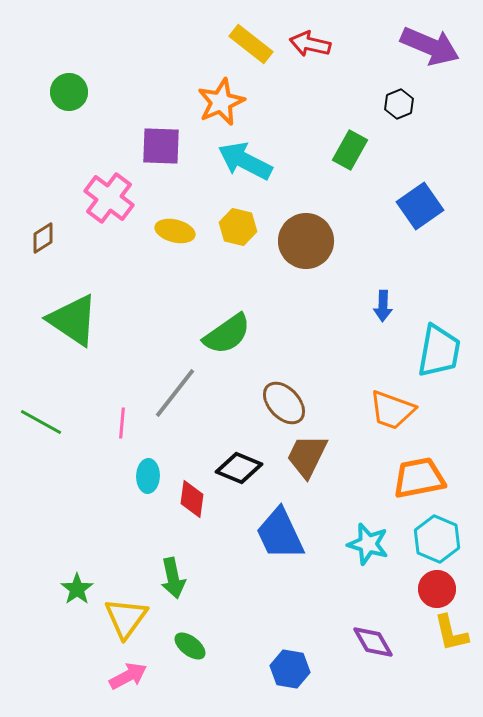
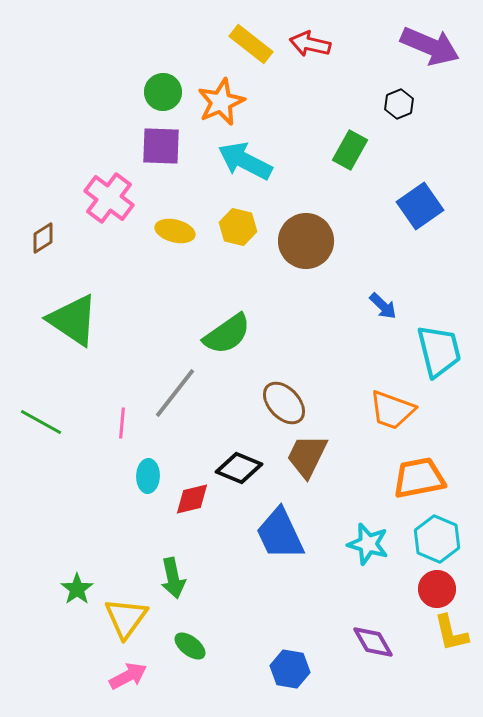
green circle at (69, 92): moved 94 px right
blue arrow at (383, 306): rotated 48 degrees counterclockwise
cyan trapezoid at (439, 351): rotated 24 degrees counterclockwise
red diamond at (192, 499): rotated 69 degrees clockwise
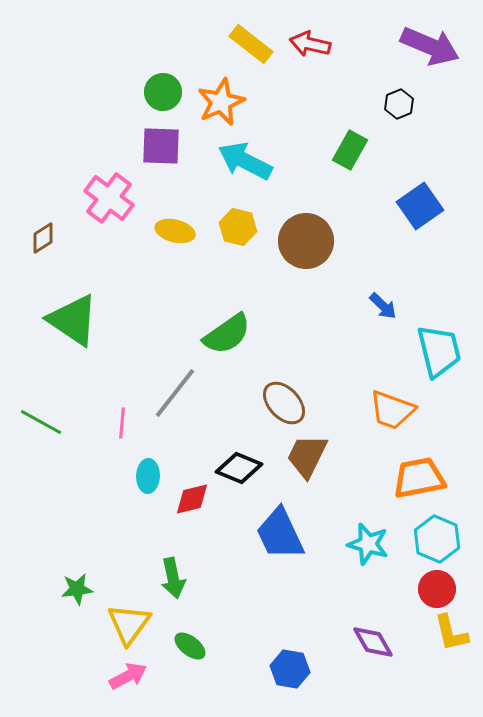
green star at (77, 589): rotated 28 degrees clockwise
yellow triangle at (126, 618): moved 3 px right, 6 px down
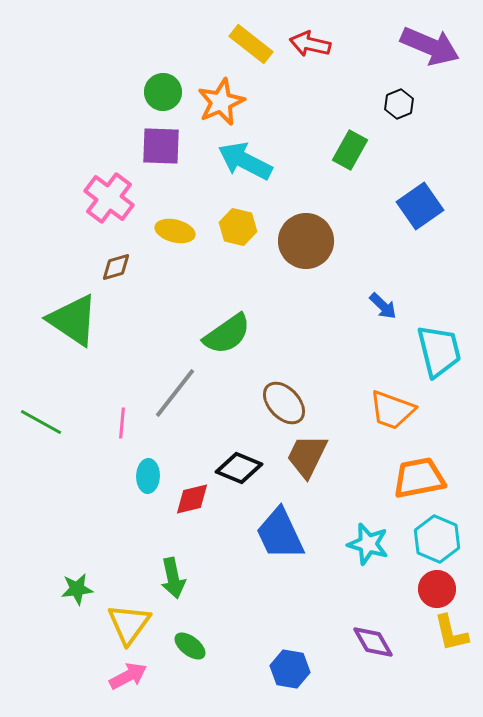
brown diamond at (43, 238): moved 73 px right, 29 px down; rotated 16 degrees clockwise
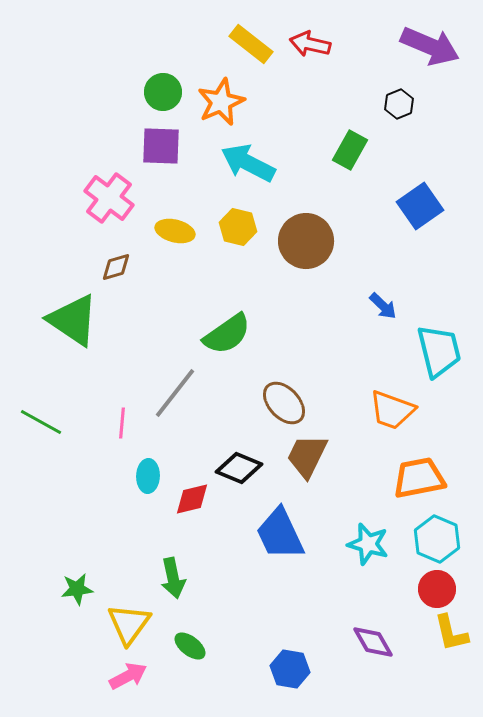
cyan arrow at (245, 161): moved 3 px right, 2 px down
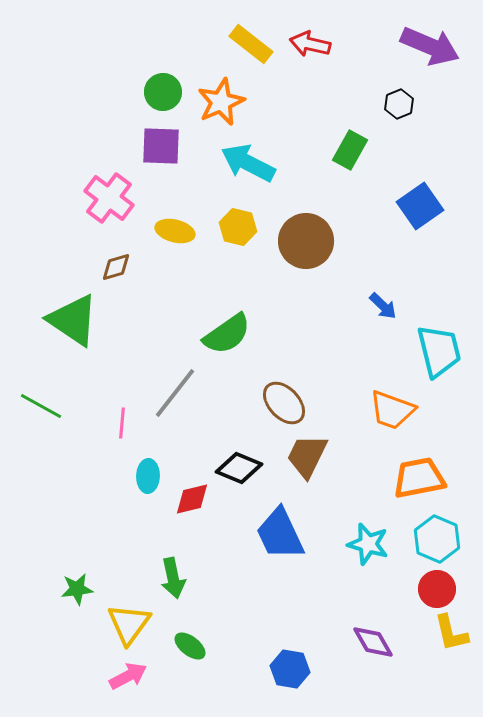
green line at (41, 422): moved 16 px up
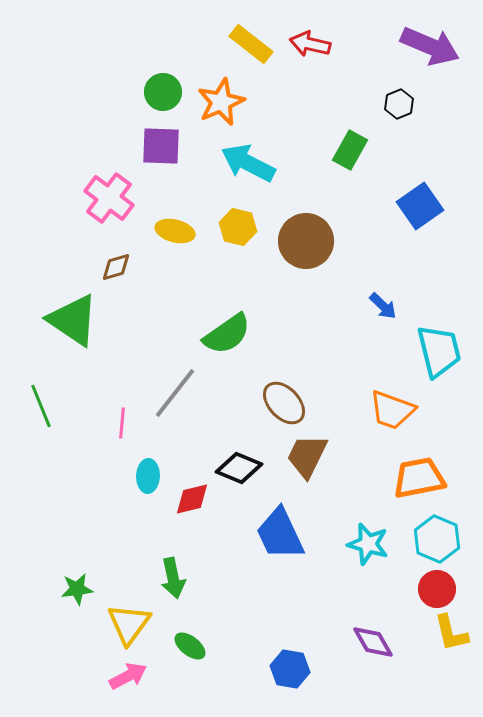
green line at (41, 406): rotated 39 degrees clockwise
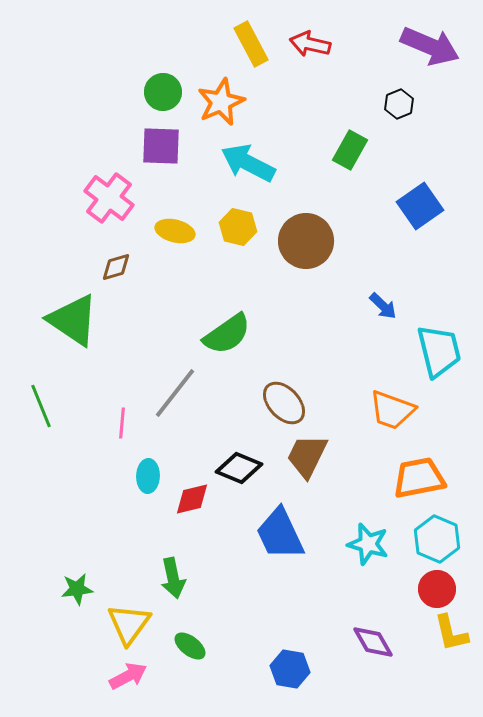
yellow rectangle at (251, 44): rotated 24 degrees clockwise
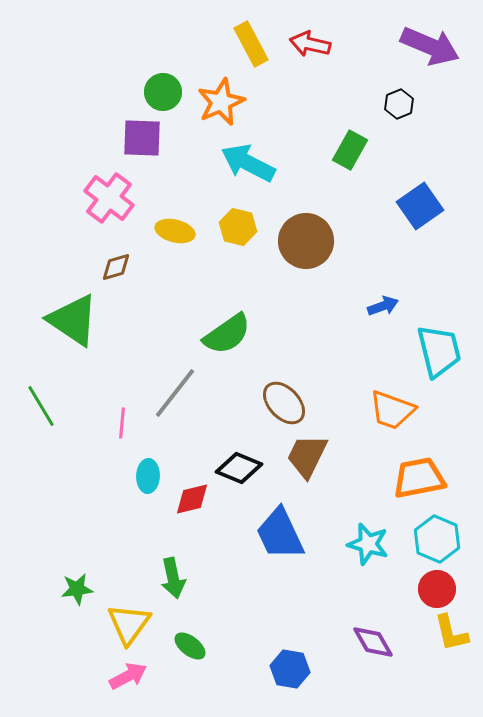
purple square at (161, 146): moved 19 px left, 8 px up
blue arrow at (383, 306): rotated 64 degrees counterclockwise
green line at (41, 406): rotated 9 degrees counterclockwise
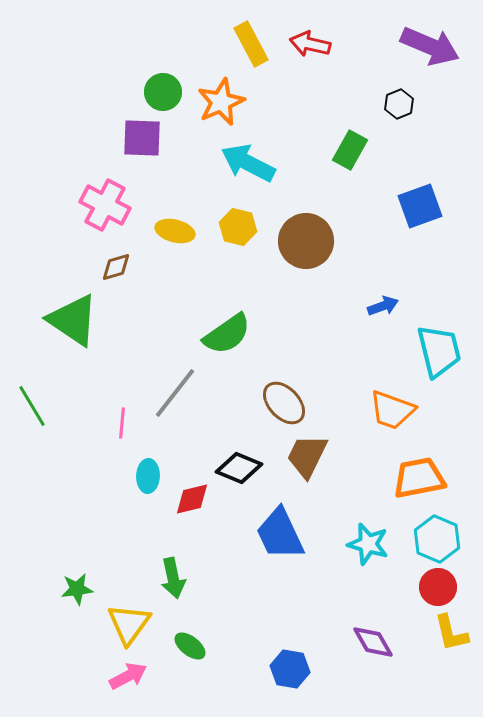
pink cross at (109, 198): moved 4 px left, 7 px down; rotated 9 degrees counterclockwise
blue square at (420, 206): rotated 15 degrees clockwise
green line at (41, 406): moved 9 px left
red circle at (437, 589): moved 1 px right, 2 px up
